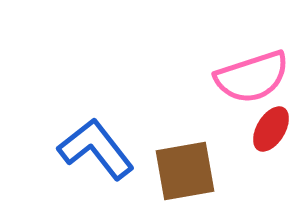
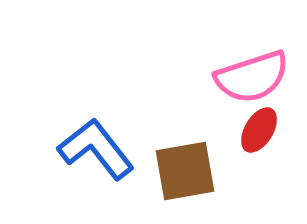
red ellipse: moved 12 px left, 1 px down
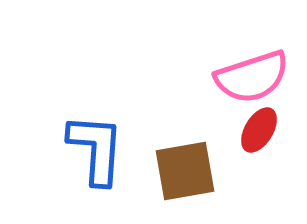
blue L-shape: rotated 42 degrees clockwise
